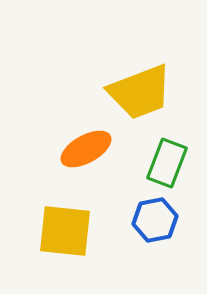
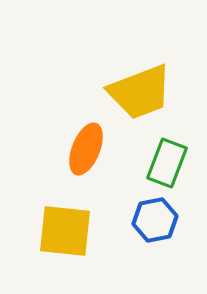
orange ellipse: rotated 39 degrees counterclockwise
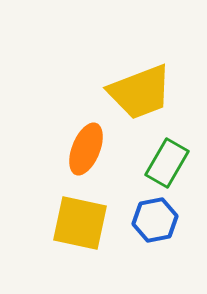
green rectangle: rotated 9 degrees clockwise
yellow square: moved 15 px right, 8 px up; rotated 6 degrees clockwise
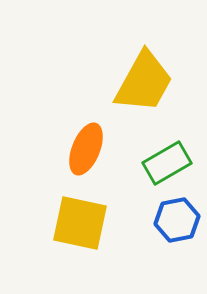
yellow trapezoid: moved 4 px right, 10 px up; rotated 40 degrees counterclockwise
green rectangle: rotated 30 degrees clockwise
blue hexagon: moved 22 px right
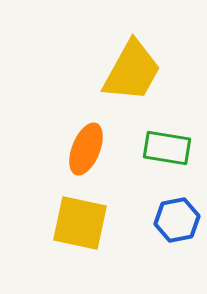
yellow trapezoid: moved 12 px left, 11 px up
green rectangle: moved 15 px up; rotated 39 degrees clockwise
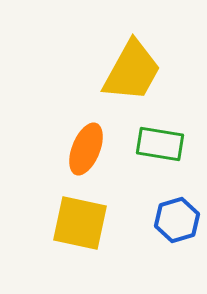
green rectangle: moved 7 px left, 4 px up
blue hexagon: rotated 6 degrees counterclockwise
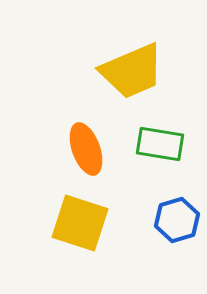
yellow trapezoid: rotated 38 degrees clockwise
orange ellipse: rotated 42 degrees counterclockwise
yellow square: rotated 6 degrees clockwise
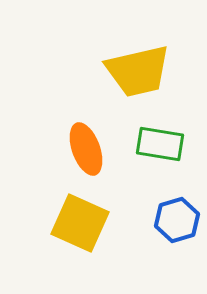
yellow trapezoid: moved 6 px right; rotated 10 degrees clockwise
yellow square: rotated 6 degrees clockwise
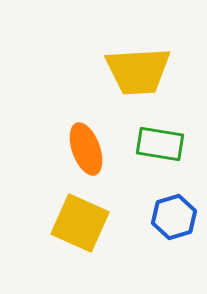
yellow trapezoid: rotated 10 degrees clockwise
blue hexagon: moved 3 px left, 3 px up
